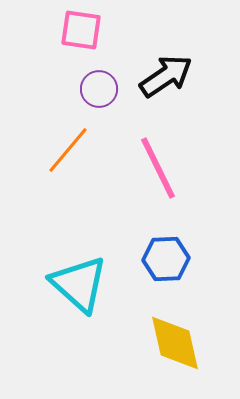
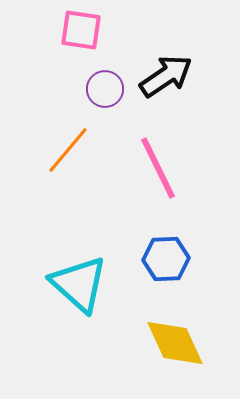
purple circle: moved 6 px right
yellow diamond: rotated 12 degrees counterclockwise
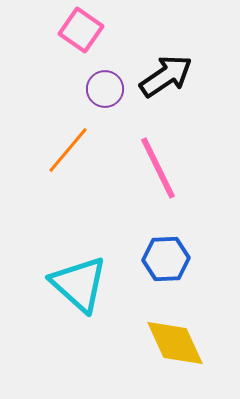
pink square: rotated 27 degrees clockwise
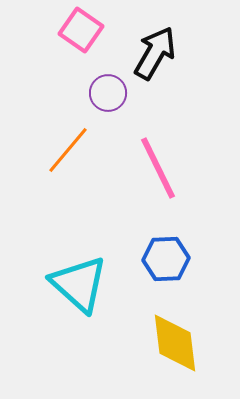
black arrow: moved 11 px left, 23 px up; rotated 26 degrees counterclockwise
purple circle: moved 3 px right, 4 px down
yellow diamond: rotated 18 degrees clockwise
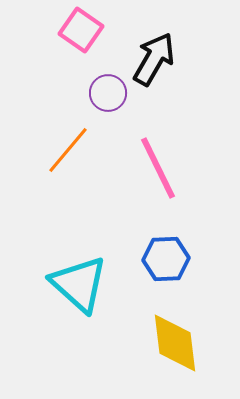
black arrow: moved 1 px left, 6 px down
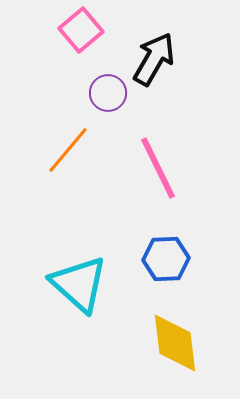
pink square: rotated 15 degrees clockwise
